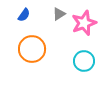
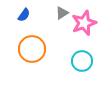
gray triangle: moved 3 px right, 1 px up
cyan circle: moved 2 px left
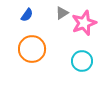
blue semicircle: moved 3 px right
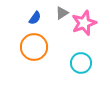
blue semicircle: moved 8 px right, 3 px down
orange circle: moved 2 px right, 2 px up
cyan circle: moved 1 px left, 2 px down
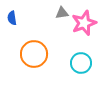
gray triangle: rotated 24 degrees clockwise
blue semicircle: moved 23 px left; rotated 136 degrees clockwise
orange circle: moved 7 px down
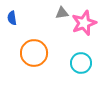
orange circle: moved 1 px up
